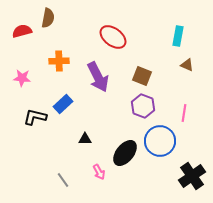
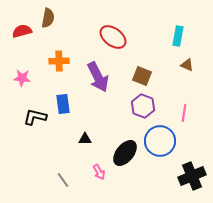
blue rectangle: rotated 54 degrees counterclockwise
black cross: rotated 12 degrees clockwise
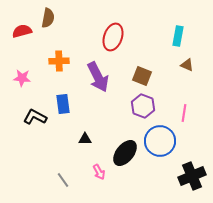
red ellipse: rotated 72 degrees clockwise
black L-shape: rotated 15 degrees clockwise
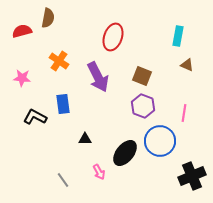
orange cross: rotated 36 degrees clockwise
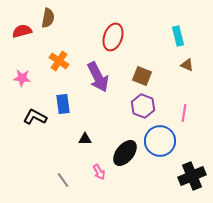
cyan rectangle: rotated 24 degrees counterclockwise
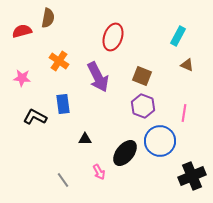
cyan rectangle: rotated 42 degrees clockwise
